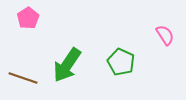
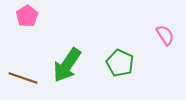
pink pentagon: moved 1 px left, 2 px up
green pentagon: moved 1 px left, 1 px down
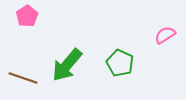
pink semicircle: rotated 90 degrees counterclockwise
green arrow: rotated 6 degrees clockwise
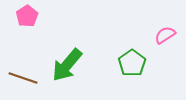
green pentagon: moved 12 px right; rotated 12 degrees clockwise
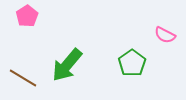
pink semicircle: rotated 120 degrees counterclockwise
brown line: rotated 12 degrees clockwise
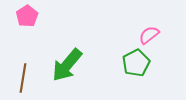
pink semicircle: moved 16 px left; rotated 115 degrees clockwise
green pentagon: moved 4 px right; rotated 8 degrees clockwise
brown line: rotated 68 degrees clockwise
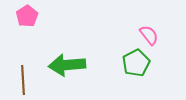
pink semicircle: rotated 90 degrees clockwise
green arrow: rotated 45 degrees clockwise
brown line: moved 2 px down; rotated 12 degrees counterclockwise
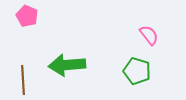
pink pentagon: rotated 15 degrees counterclockwise
green pentagon: moved 1 px right, 8 px down; rotated 28 degrees counterclockwise
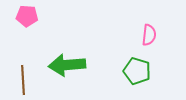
pink pentagon: rotated 20 degrees counterclockwise
pink semicircle: rotated 45 degrees clockwise
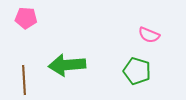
pink pentagon: moved 1 px left, 2 px down
pink semicircle: rotated 105 degrees clockwise
brown line: moved 1 px right
